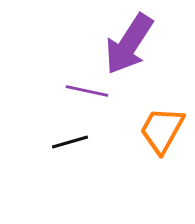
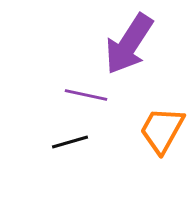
purple line: moved 1 px left, 4 px down
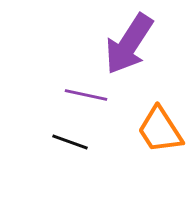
orange trapezoid: moved 2 px left; rotated 62 degrees counterclockwise
black line: rotated 36 degrees clockwise
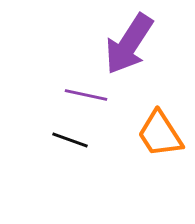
orange trapezoid: moved 4 px down
black line: moved 2 px up
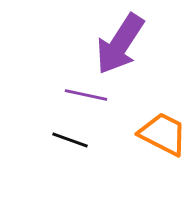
purple arrow: moved 9 px left
orange trapezoid: moved 3 px right; rotated 150 degrees clockwise
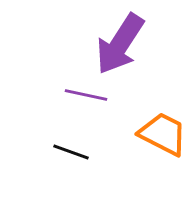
black line: moved 1 px right, 12 px down
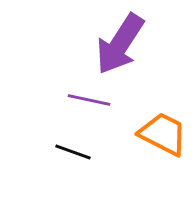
purple line: moved 3 px right, 5 px down
black line: moved 2 px right
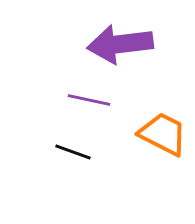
purple arrow: rotated 50 degrees clockwise
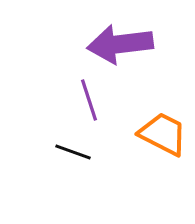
purple line: rotated 60 degrees clockwise
